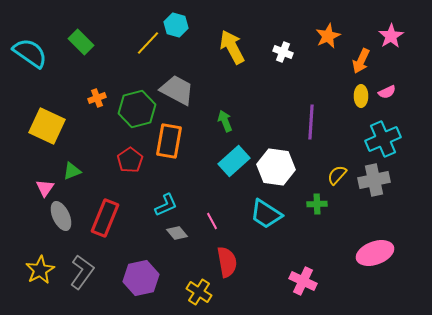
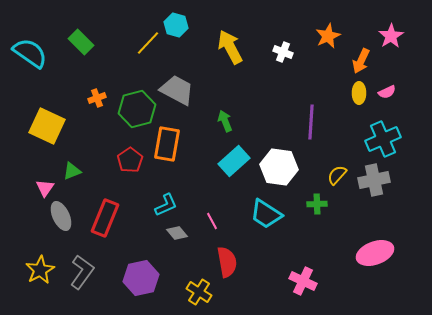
yellow arrow: moved 2 px left
yellow ellipse: moved 2 px left, 3 px up
orange rectangle: moved 2 px left, 3 px down
white hexagon: moved 3 px right
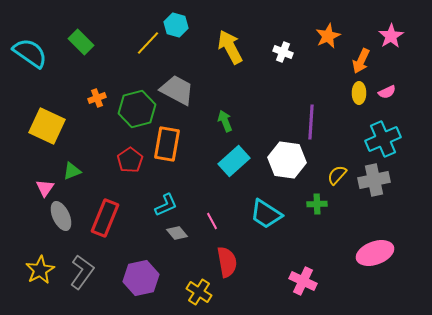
white hexagon: moved 8 px right, 7 px up
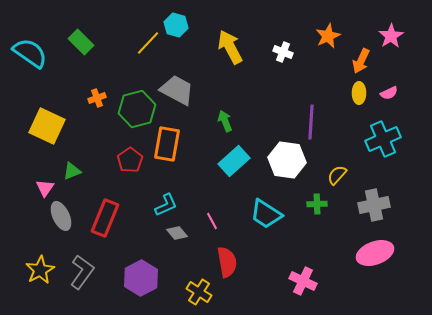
pink semicircle: moved 2 px right, 1 px down
gray cross: moved 25 px down
purple hexagon: rotated 16 degrees counterclockwise
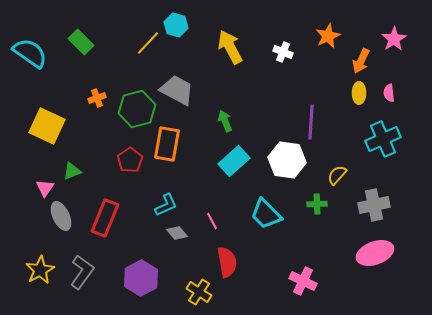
pink star: moved 3 px right, 3 px down
pink semicircle: rotated 108 degrees clockwise
cyan trapezoid: rotated 12 degrees clockwise
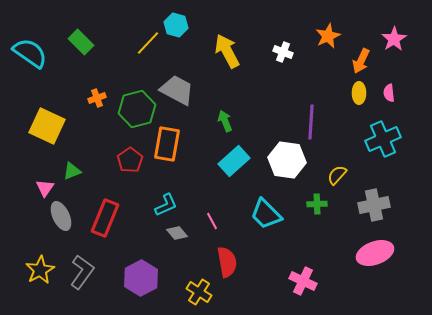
yellow arrow: moved 3 px left, 4 px down
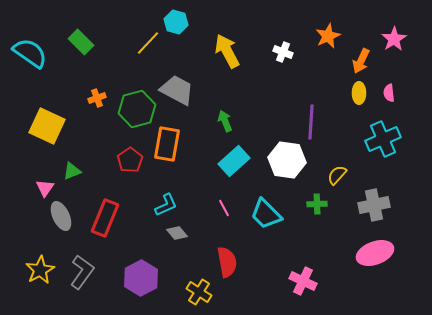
cyan hexagon: moved 3 px up
pink line: moved 12 px right, 13 px up
